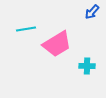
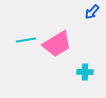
cyan line: moved 11 px down
cyan cross: moved 2 px left, 6 px down
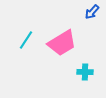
cyan line: rotated 48 degrees counterclockwise
pink trapezoid: moved 5 px right, 1 px up
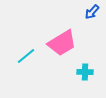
cyan line: moved 16 px down; rotated 18 degrees clockwise
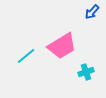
pink trapezoid: moved 3 px down
cyan cross: moved 1 px right; rotated 21 degrees counterclockwise
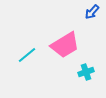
pink trapezoid: moved 3 px right, 1 px up
cyan line: moved 1 px right, 1 px up
